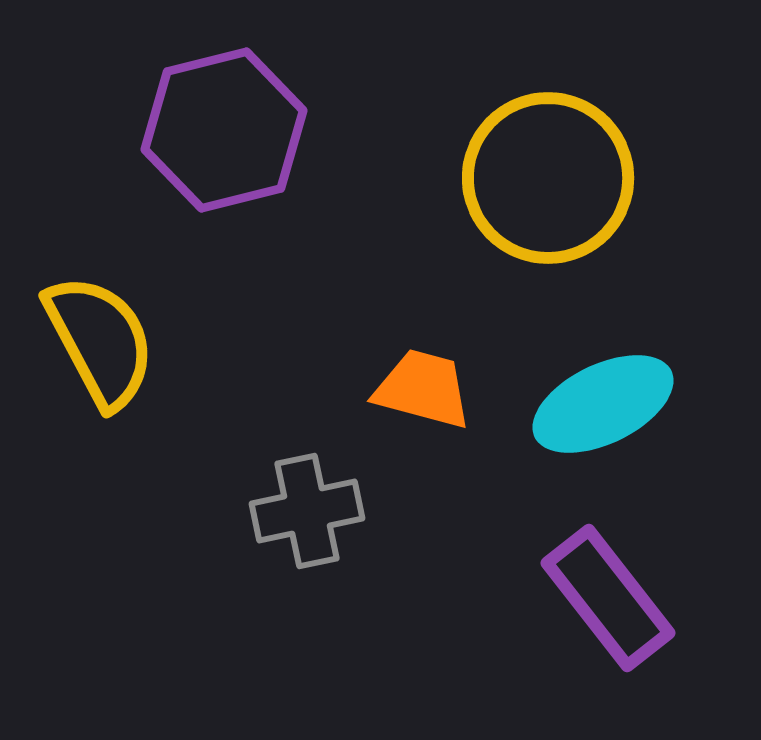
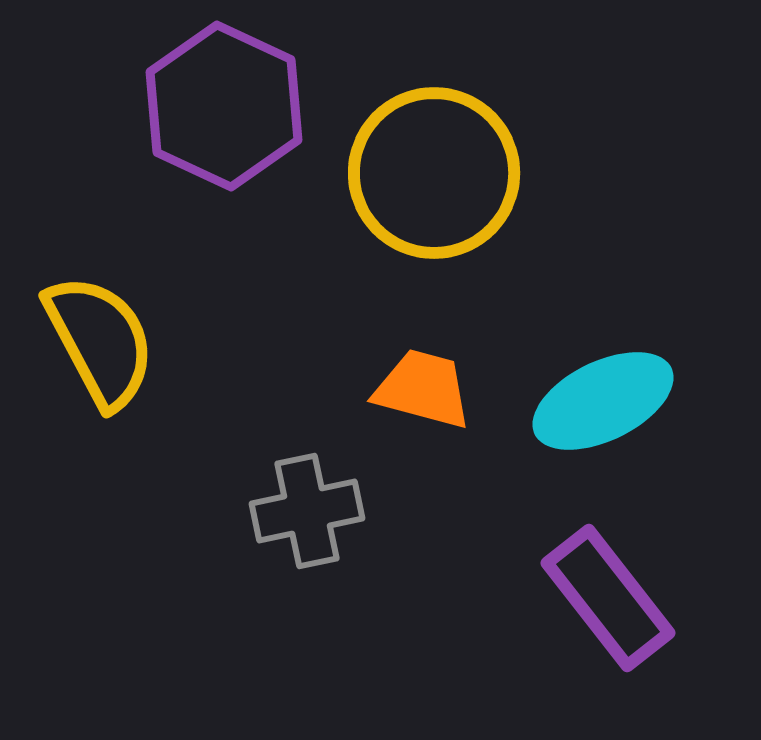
purple hexagon: moved 24 px up; rotated 21 degrees counterclockwise
yellow circle: moved 114 px left, 5 px up
cyan ellipse: moved 3 px up
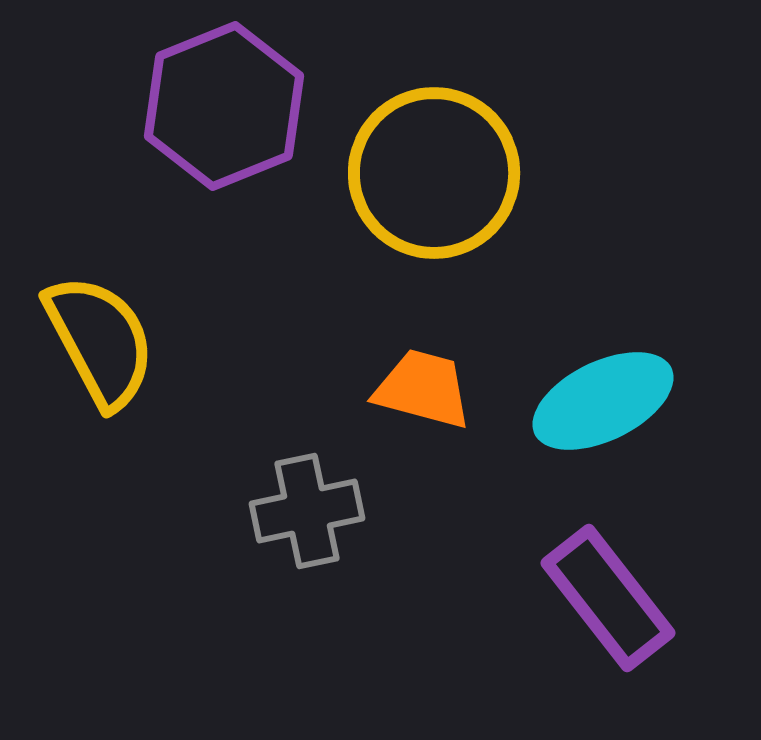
purple hexagon: rotated 13 degrees clockwise
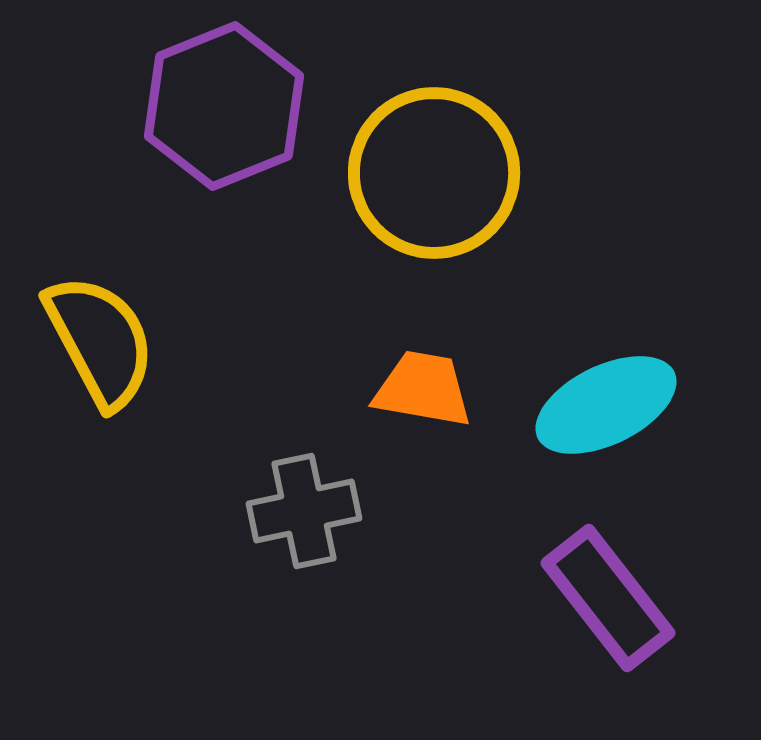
orange trapezoid: rotated 5 degrees counterclockwise
cyan ellipse: moved 3 px right, 4 px down
gray cross: moved 3 px left
